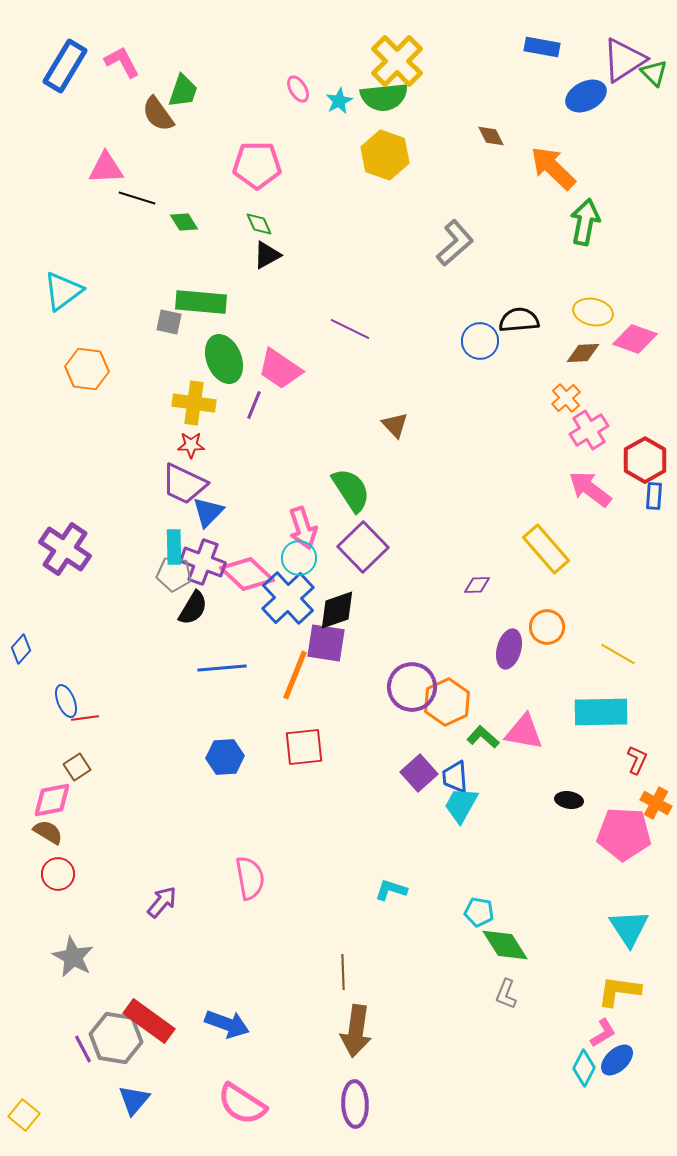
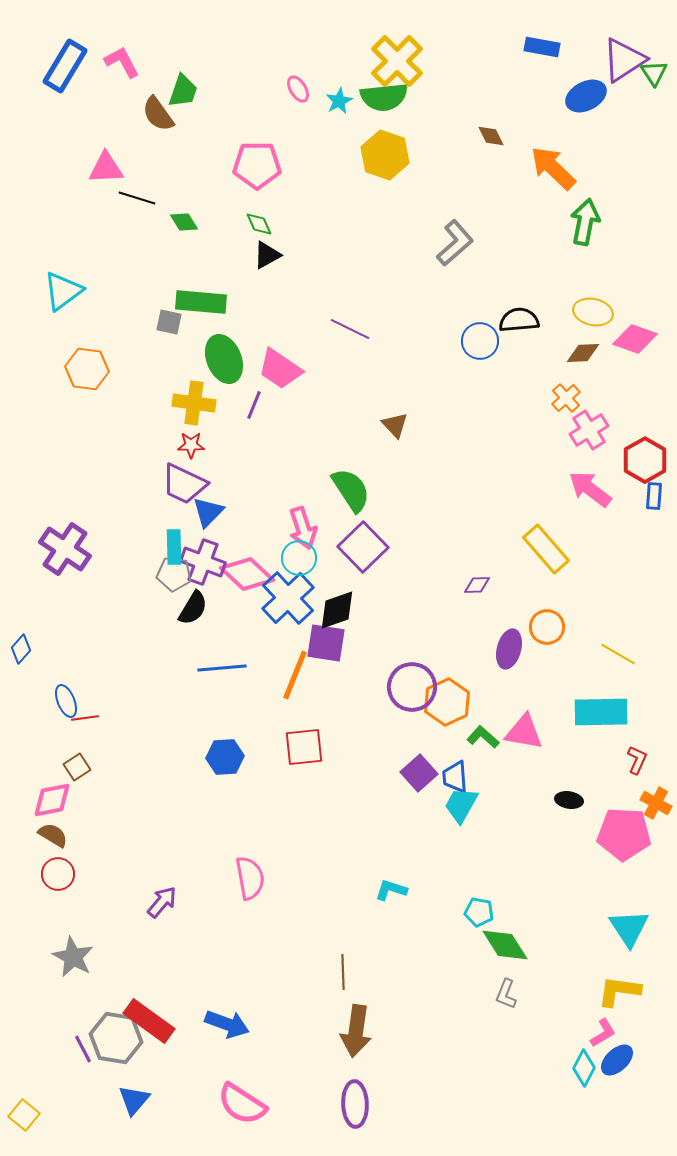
green triangle at (654, 73): rotated 12 degrees clockwise
brown semicircle at (48, 832): moved 5 px right, 3 px down
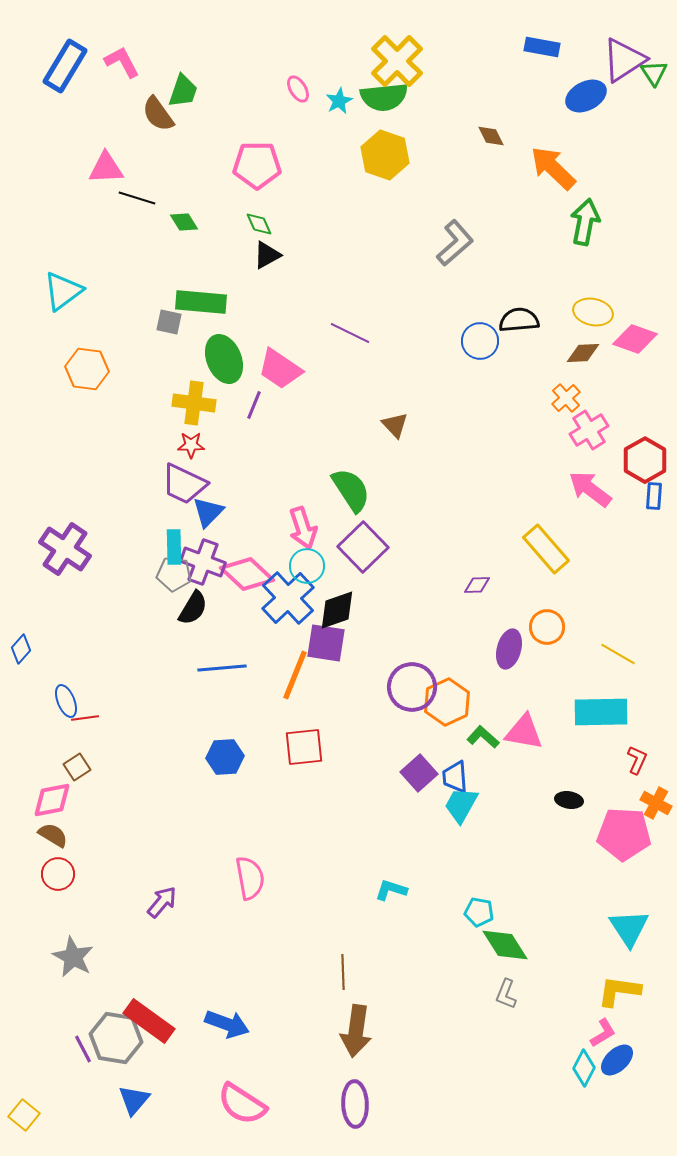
purple line at (350, 329): moved 4 px down
cyan circle at (299, 558): moved 8 px right, 8 px down
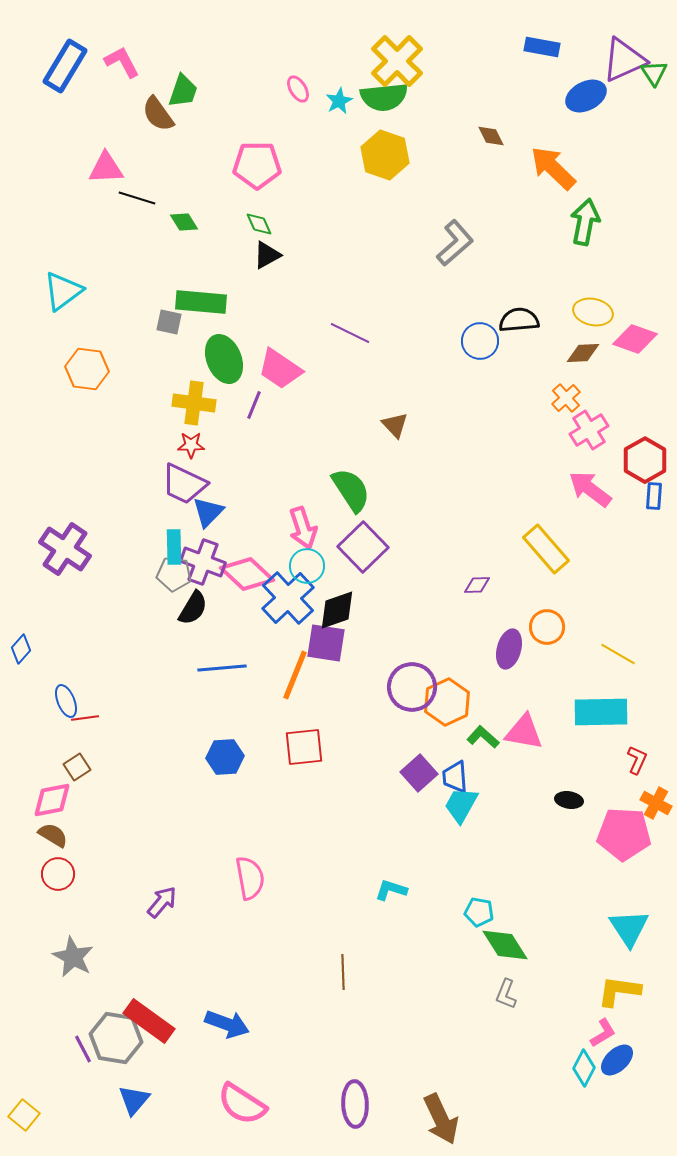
purple triangle at (624, 60): rotated 9 degrees clockwise
brown arrow at (356, 1031): moved 85 px right, 88 px down; rotated 33 degrees counterclockwise
